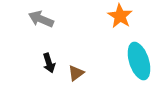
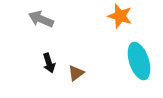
orange star: rotated 15 degrees counterclockwise
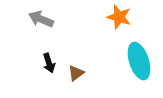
orange star: moved 1 px left, 1 px down
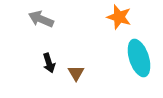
cyan ellipse: moved 3 px up
brown triangle: rotated 24 degrees counterclockwise
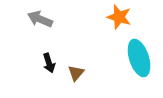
gray arrow: moved 1 px left
brown triangle: rotated 12 degrees clockwise
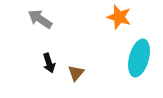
gray arrow: rotated 10 degrees clockwise
cyan ellipse: rotated 33 degrees clockwise
